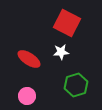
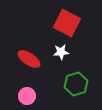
green hexagon: moved 1 px up
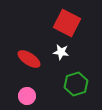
white star: rotated 14 degrees clockwise
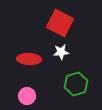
red square: moved 7 px left
white star: rotated 14 degrees counterclockwise
red ellipse: rotated 30 degrees counterclockwise
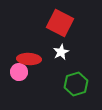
white star: rotated 21 degrees counterclockwise
pink circle: moved 8 px left, 24 px up
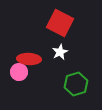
white star: moved 1 px left
